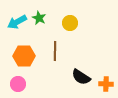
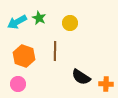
orange hexagon: rotated 20 degrees clockwise
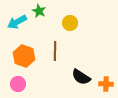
green star: moved 7 px up
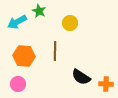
orange hexagon: rotated 15 degrees counterclockwise
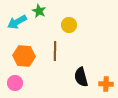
yellow circle: moved 1 px left, 2 px down
black semicircle: rotated 42 degrees clockwise
pink circle: moved 3 px left, 1 px up
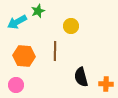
green star: moved 1 px left; rotated 24 degrees clockwise
yellow circle: moved 2 px right, 1 px down
pink circle: moved 1 px right, 2 px down
